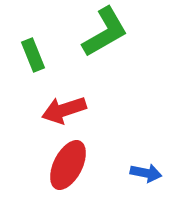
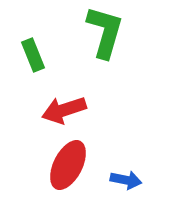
green L-shape: rotated 44 degrees counterclockwise
blue arrow: moved 20 px left, 7 px down
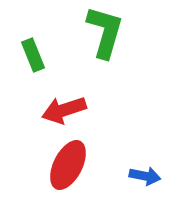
blue arrow: moved 19 px right, 4 px up
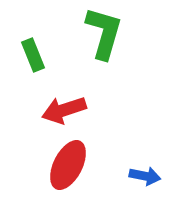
green L-shape: moved 1 px left, 1 px down
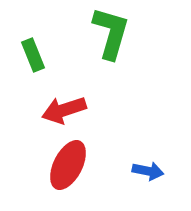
green L-shape: moved 7 px right
blue arrow: moved 3 px right, 5 px up
